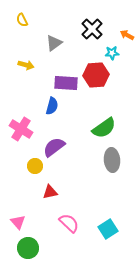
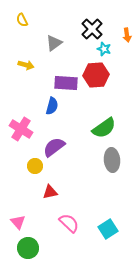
orange arrow: rotated 128 degrees counterclockwise
cyan star: moved 8 px left, 4 px up; rotated 24 degrees clockwise
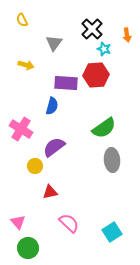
gray triangle: rotated 18 degrees counterclockwise
cyan square: moved 4 px right, 3 px down
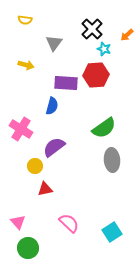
yellow semicircle: moved 3 px right; rotated 56 degrees counterclockwise
orange arrow: rotated 56 degrees clockwise
red triangle: moved 5 px left, 3 px up
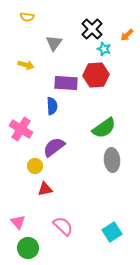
yellow semicircle: moved 2 px right, 3 px up
blue semicircle: rotated 18 degrees counterclockwise
pink semicircle: moved 6 px left, 3 px down
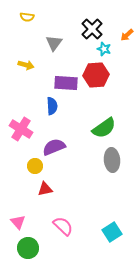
purple semicircle: rotated 15 degrees clockwise
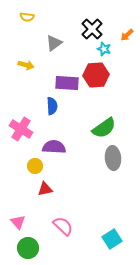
gray triangle: rotated 18 degrees clockwise
purple rectangle: moved 1 px right
purple semicircle: rotated 25 degrees clockwise
gray ellipse: moved 1 px right, 2 px up
cyan square: moved 7 px down
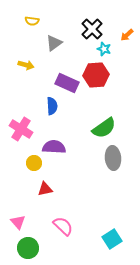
yellow semicircle: moved 5 px right, 4 px down
purple rectangle: rotated 20 degrees clockwise
yellow circle: moved 1 px left, 3 px up
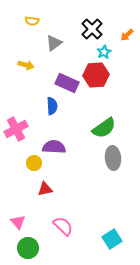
cyan star: moved 3 px down; rotated 24 degrees clockwise
pink cross: moved 5 px left; rotated 30 degrees clockwise
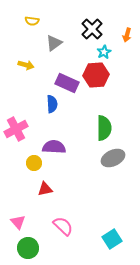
orange arrow: rotated 32 degrees counterclockwise
blue semicircle: moved 2 px up
green semicircle: rotated 55 degrees counterclockwise
gray ellipse: rotated 70 degrees clockwise
